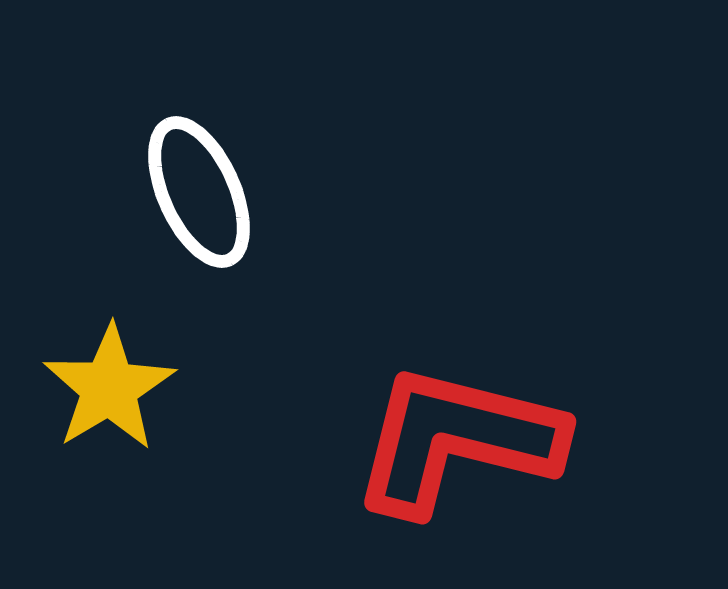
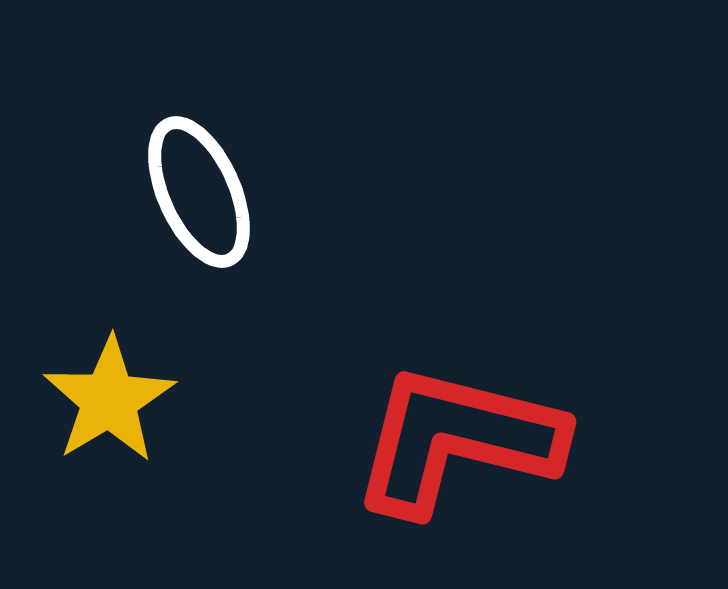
yellow star: moved 12 px down
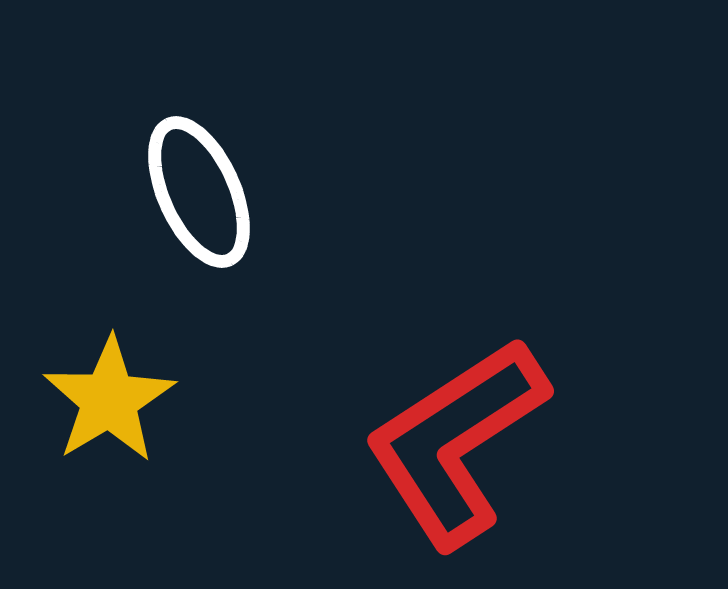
red L-shape: moved 1 px left, 2 px down; rotated 47 degrees counterclockwise
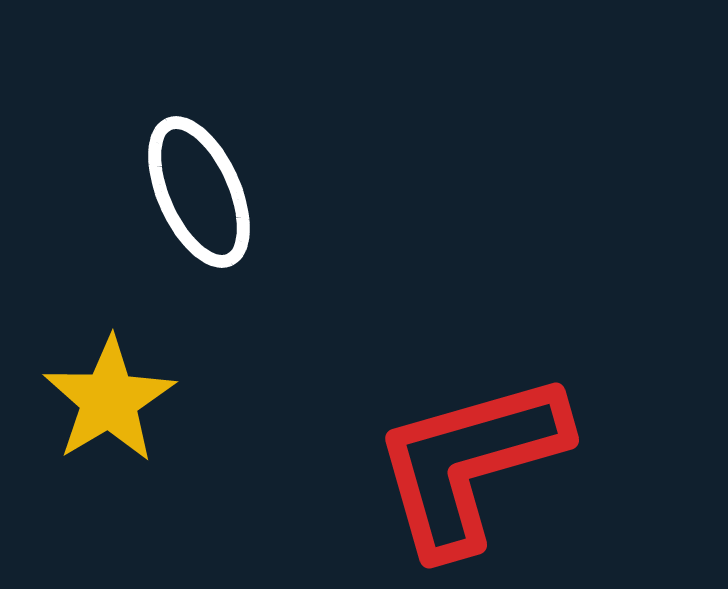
red L-shape: moved 14 px right, 21 px down; rotated 17 degrees clockwise
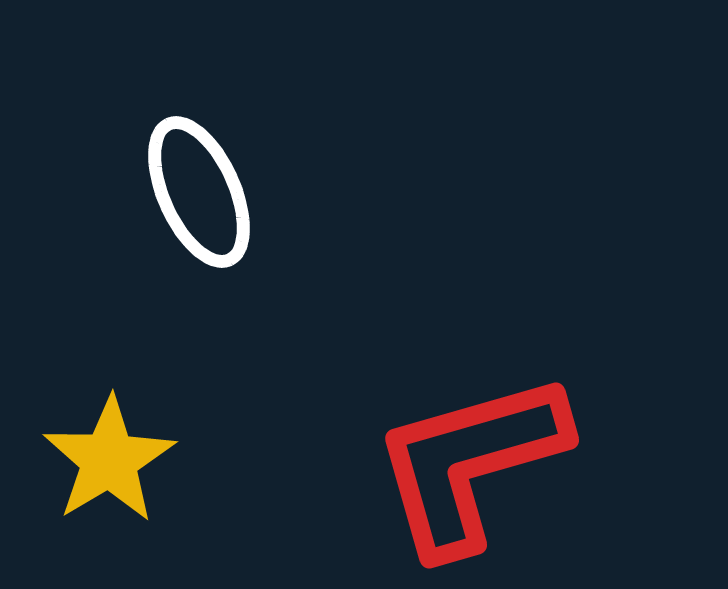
yellow star: moved 60 px down
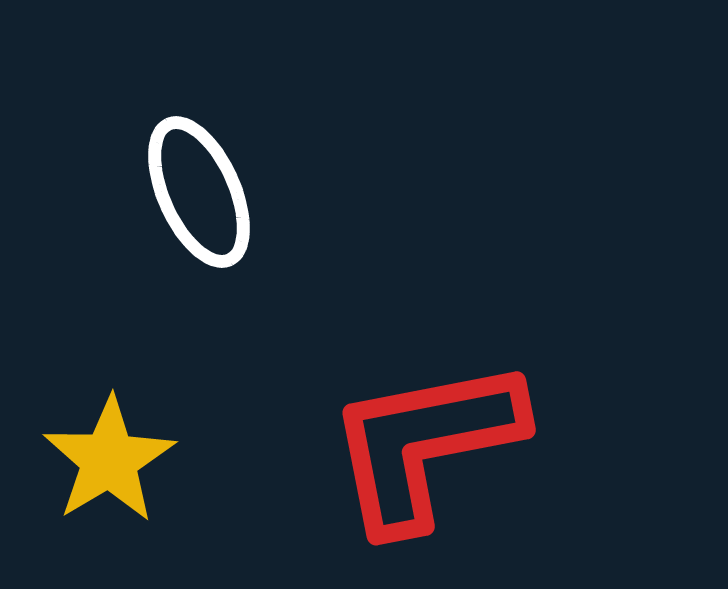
red L-shape: moved 45 px left, 19 px up; rotated 5 degrees clockwise
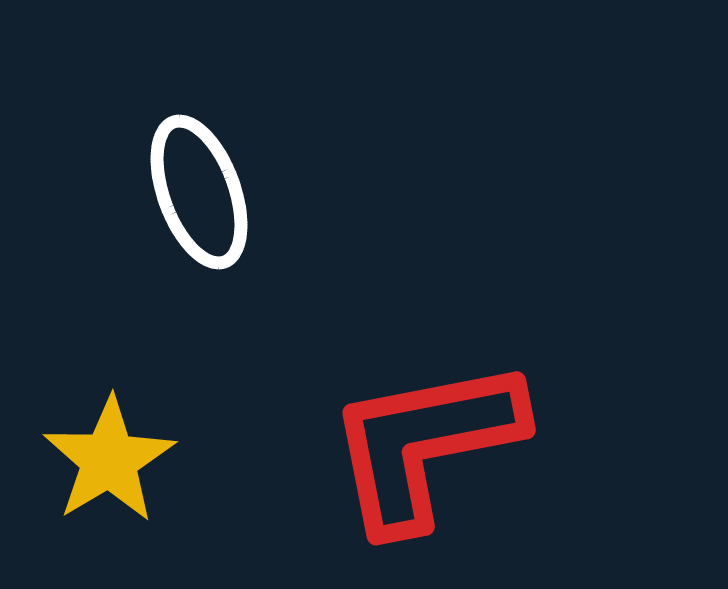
white ellipse: rotated 4 degrees clockwise
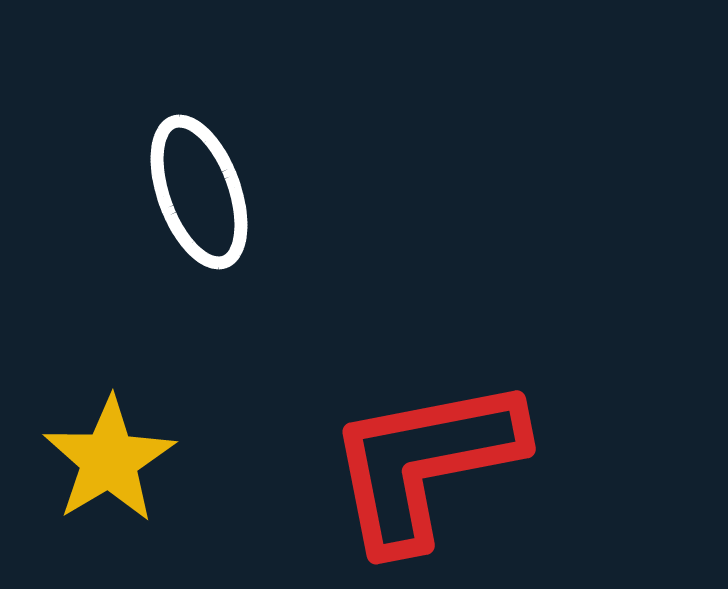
red L-shape: moved 19 px down
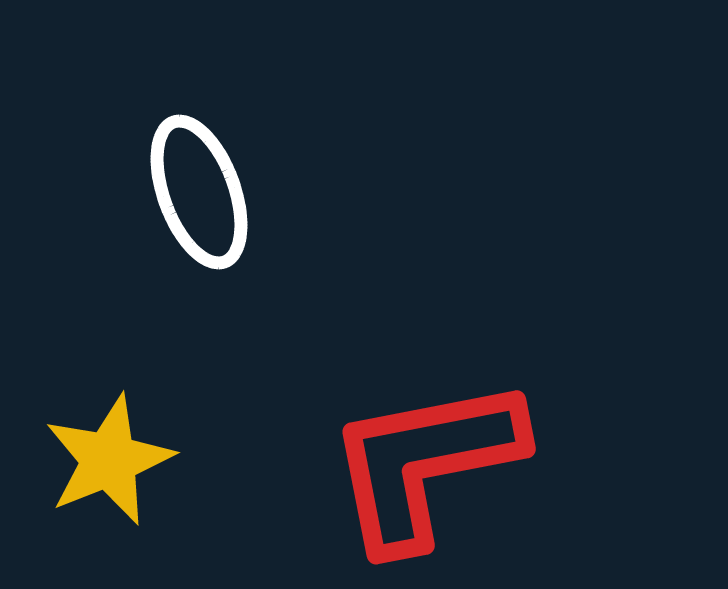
yellow star: rotated 9 degrees clockwise
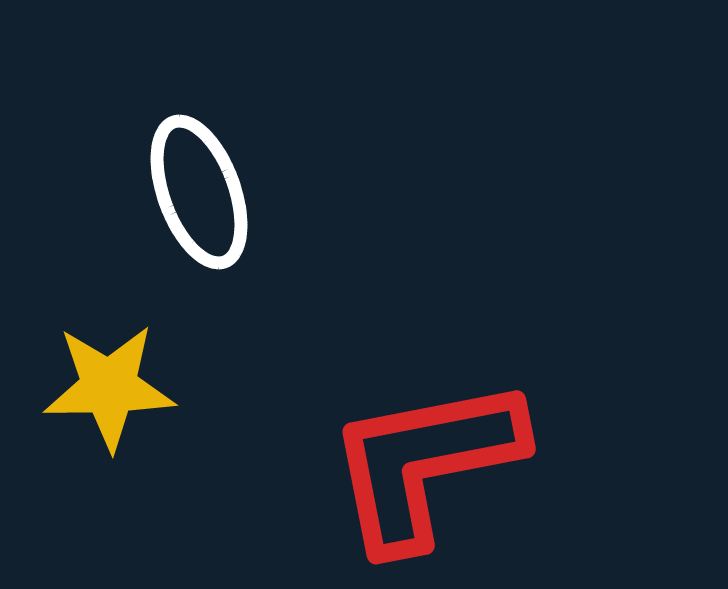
yellow star: moved 73 px up; rotated 21 degrees clockwise
